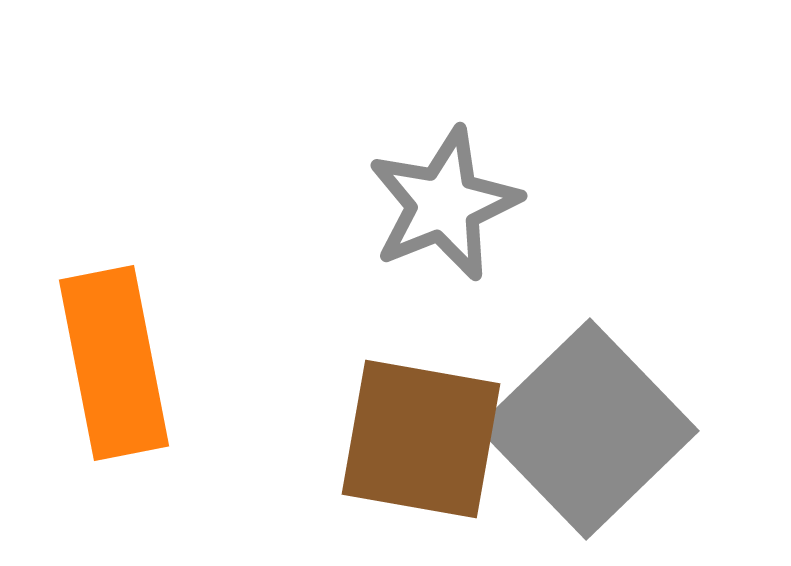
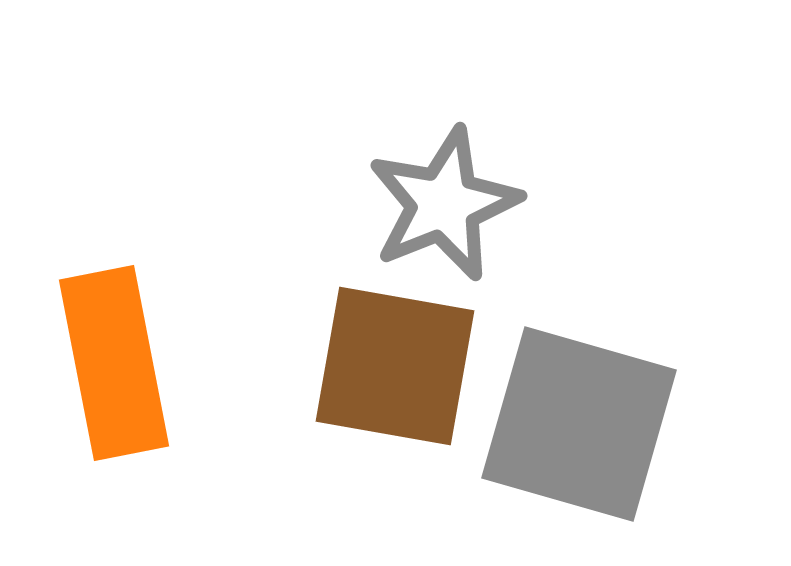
gray square: moved 9 px left, 5 px up; rotated 30 degrees counterclockwise
brown square: moved 26 px left, 73 px up
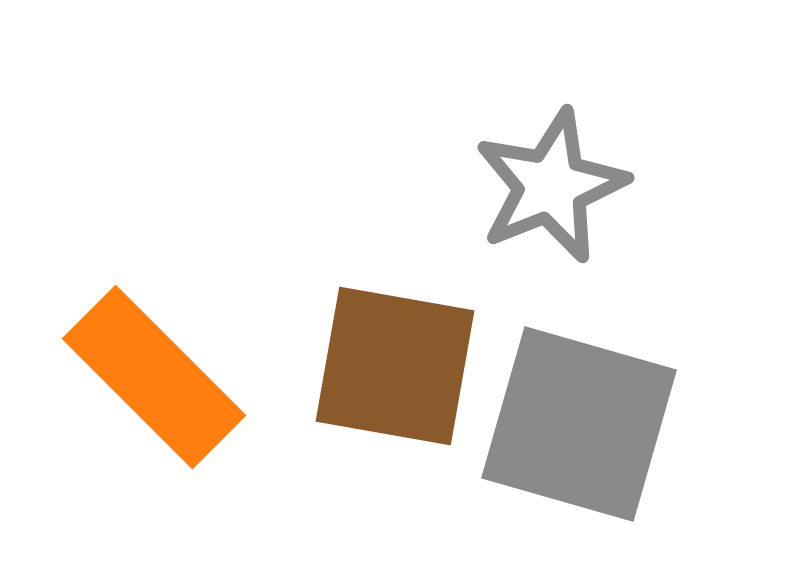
gray star: moved 107 px right, 18 px up
orange rectangle: moved 40 px right, 14 px down; rotated 34 degrees counterclockwise
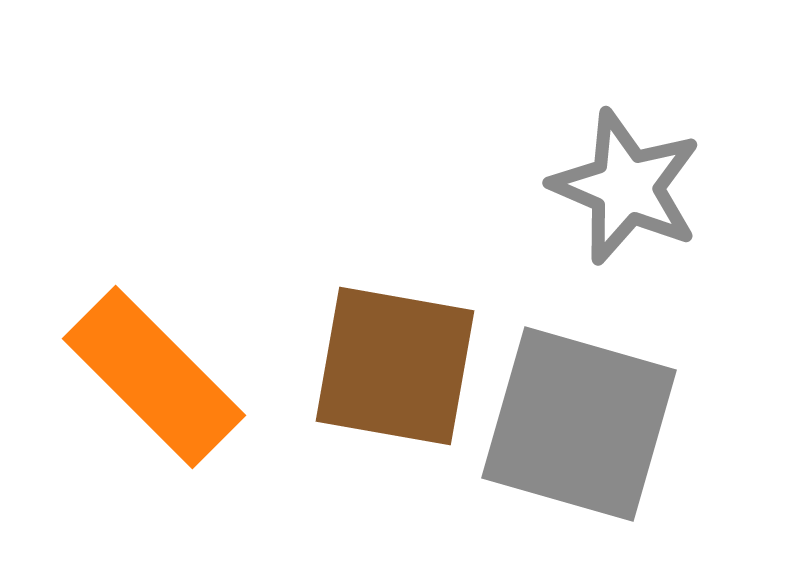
gray star: moved 75 px right, 1 px down; rotated 27 degrees counterclockwise
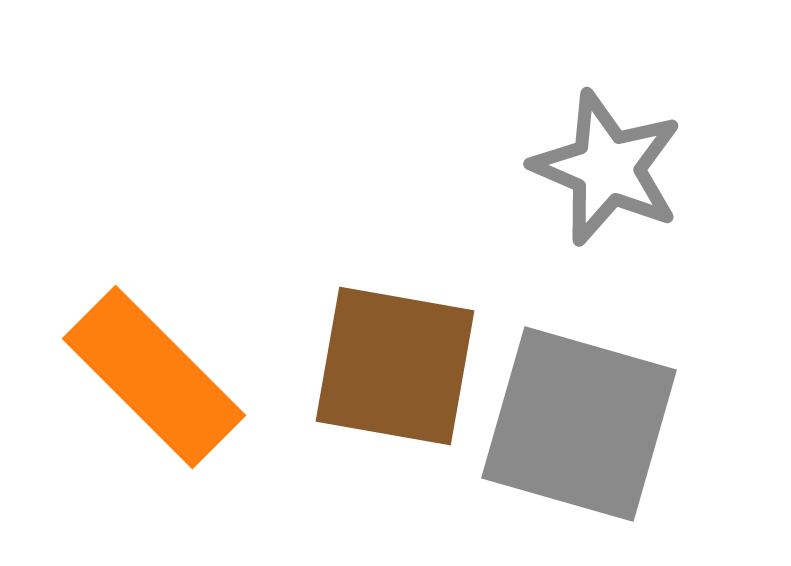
gray star: moved 19 px left, 19 px up
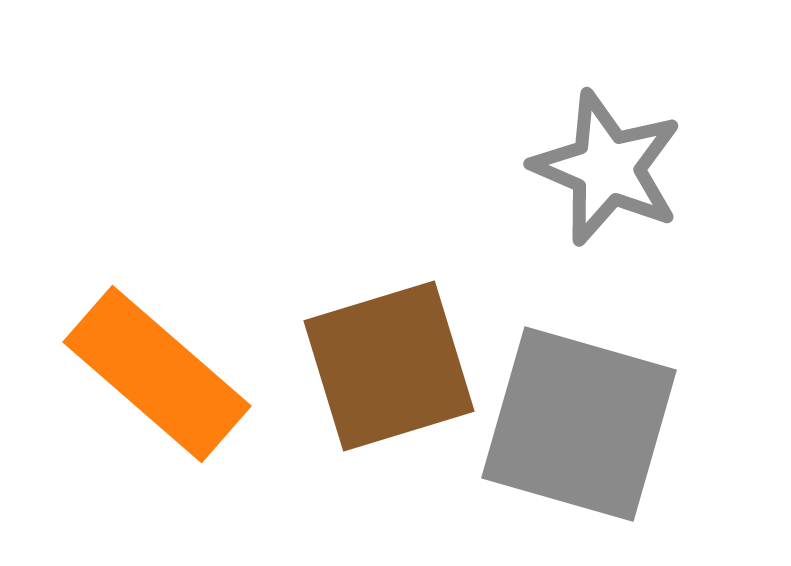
brown square: moved 6 px left; rotated 27 degrees counterclockwise
orange rectangle: moved 3 px right, 3 px up; rotated 4 degrees counterclockwise
